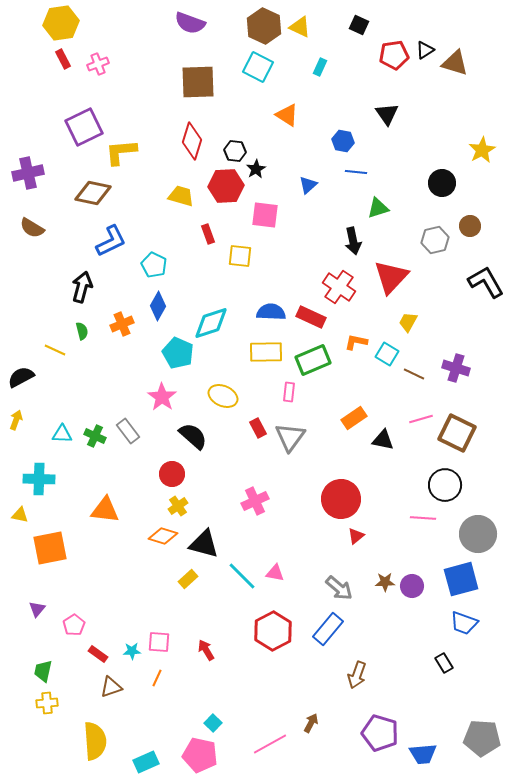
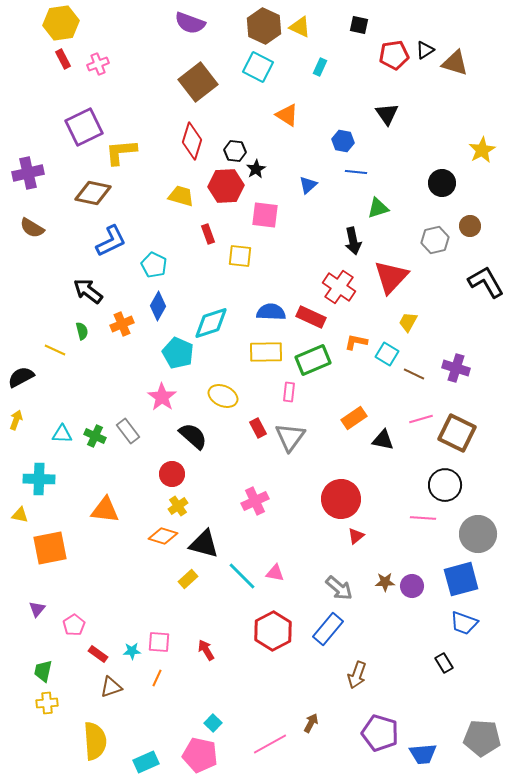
black square at (359, 25): rotated 12 degrees counterclockwise
brown square at (198, 82): rotated 36 degrees counterclockwise
black arrow at (82, 287): moved 6 px right, 4 px down; rotated 68 degrees counterclockwise
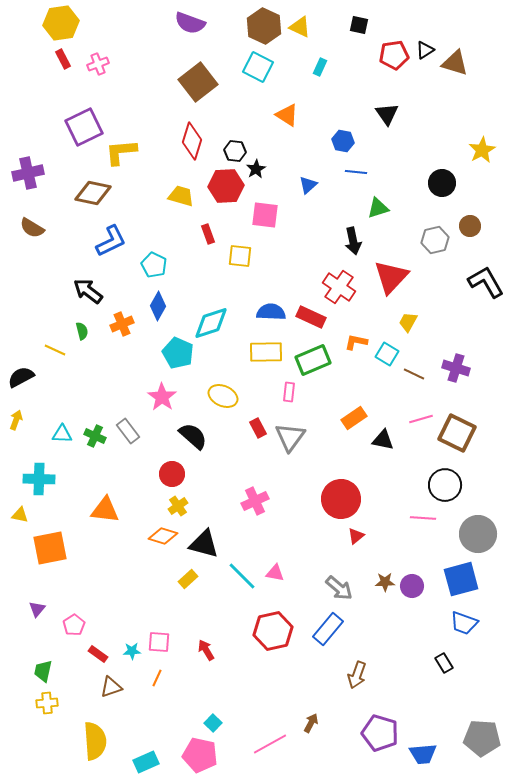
red hexagon at (273, 631): rotated 15 degrees clockwise
